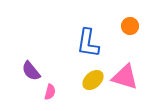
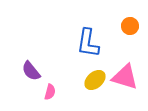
yellow ellipse: moved 2 px right
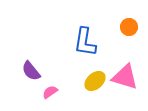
orange circle: moved 1 px left, 1 px down
blue L-shape: moved 3 px left, 1 px up
yellow ellipse: moved 1 px down
pink semicircle: rotated 140 degrees counterclockwise
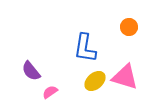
blue L-shape: moved 6 px down
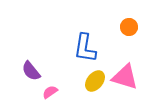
yellow ellipse: rotated 10 degrees counterclockwise
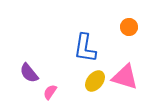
purple semicircle: moved 2 px left, 2 px down
pink semicircle: rotated 21 degrees counterclockwise
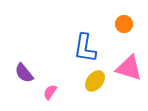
orange circle: moved 5 px left, 3 px up
purple semicircle: moved 5 px left
pink triangle: moved 4 px right, 9 px up
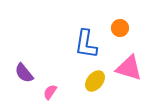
orange circle: moved 4 px left, 4 px down
blue L-shape: moved 1 px right, 4 px up
